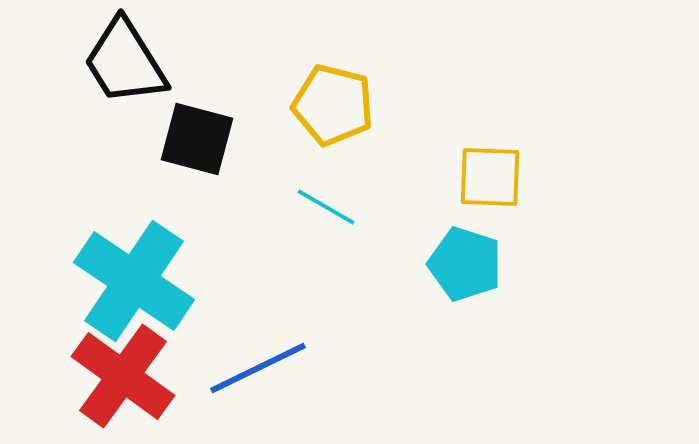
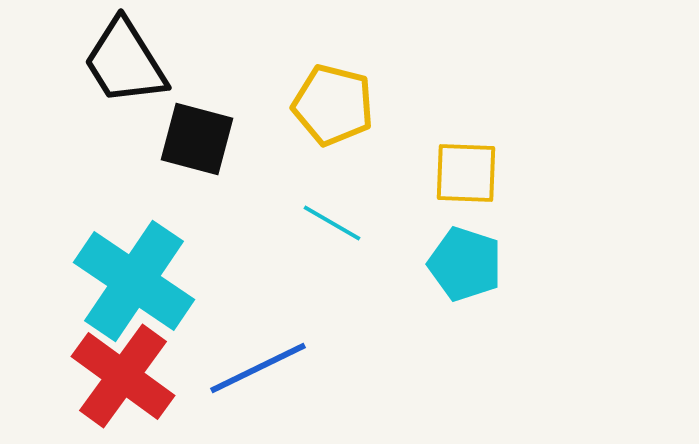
yellow square: moved 24 px left, 4 px up
cyan line: moved 6 px right, 16 px down
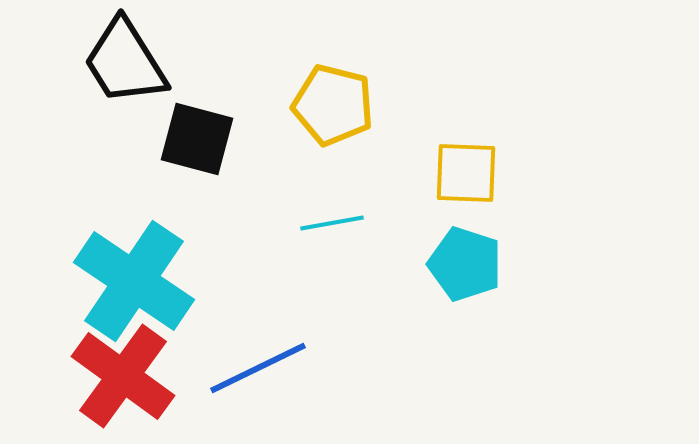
cyan line: rotated 40 degrees counterclockwise
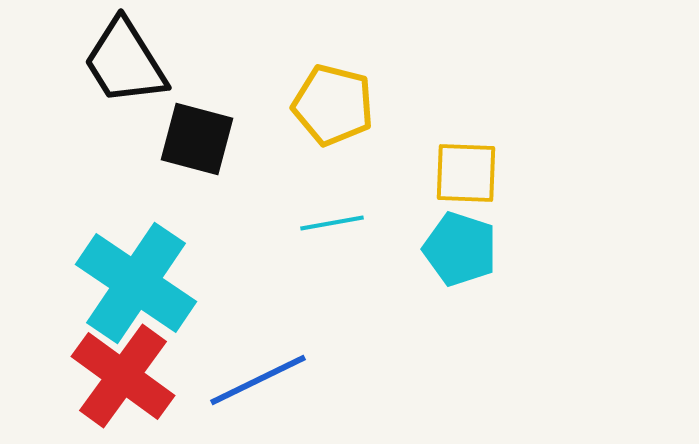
cyan pentagon: moved 5 px left, 15 px up
cyan cross: moved 2 px right, 2 px down
blue line: moved 12 px down
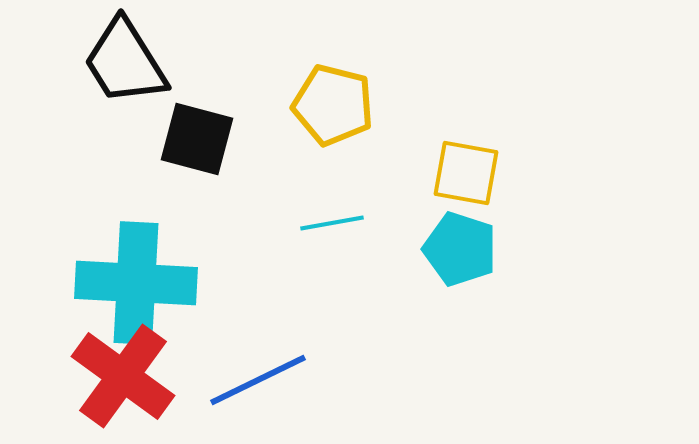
yellow square: rotated 8 degrees clockwise
cyan cross: rotated 31 degrees counterclockwise
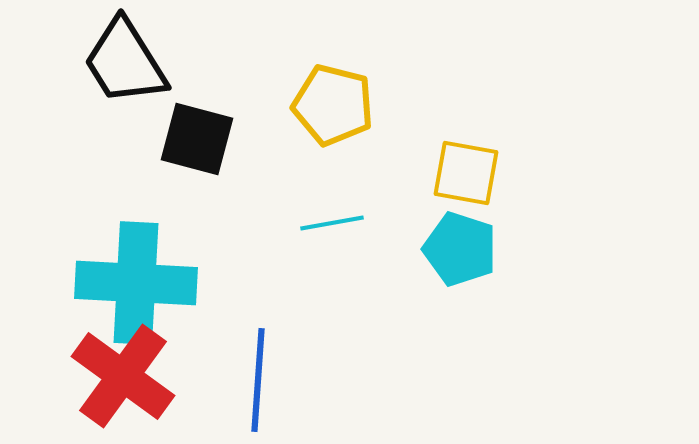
blue line: rotated 60 degrees counterclockwise
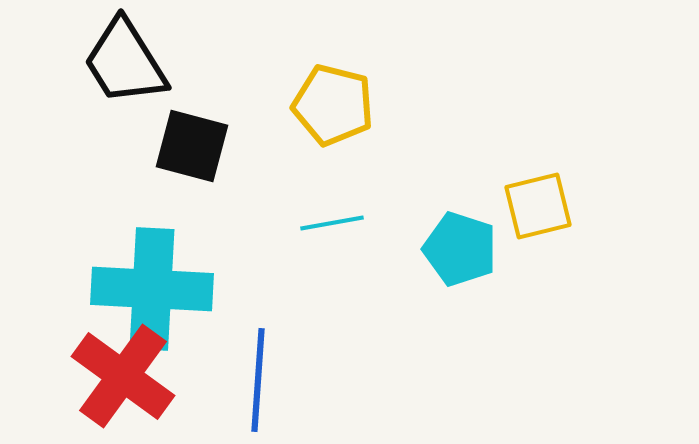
black square: moved 5 px left, 7 px down
yellow square: moved 72 px right, 33 px down; rotated 24 degrees counterclockwise
cyan cross: moved 16 px right, 6 px down
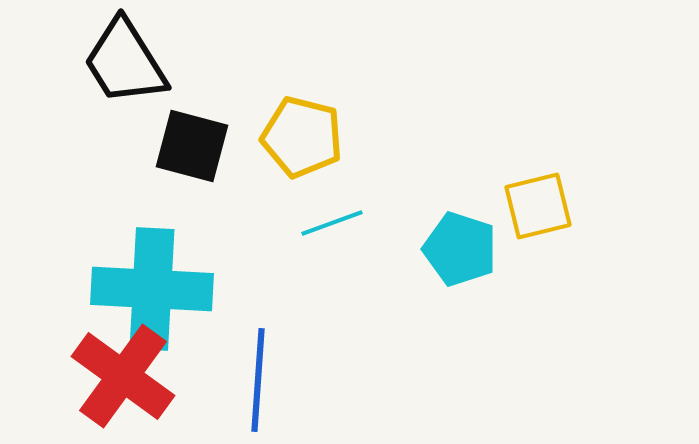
yellow pentagon: moved 31 px left, 32 px down
cyan line: rotated 10 degrees counterclockwise
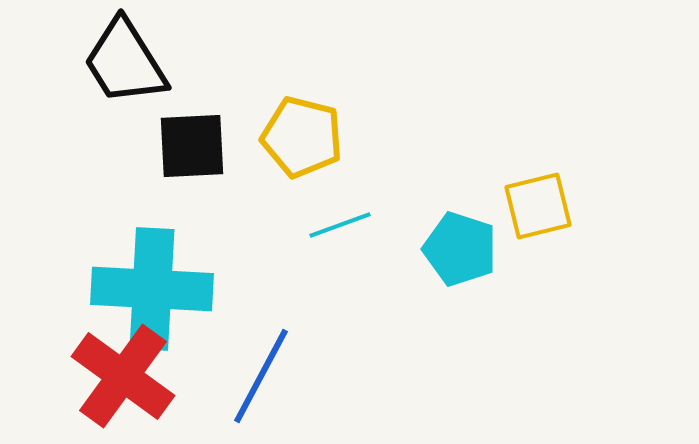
black square: rotated 18 degrees counterclockwise
cyan line: moved 8 px right, 2 px down
blue line: moved 3 px right, 4 px up; rotated 24 degrees clockwise
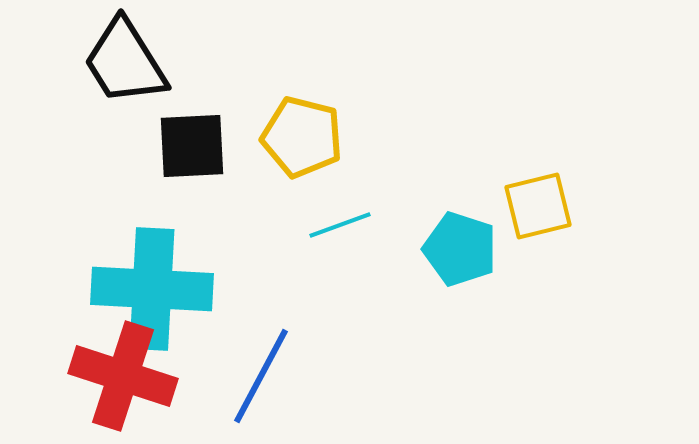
red cross: rotated 18 degrees counterclockwise
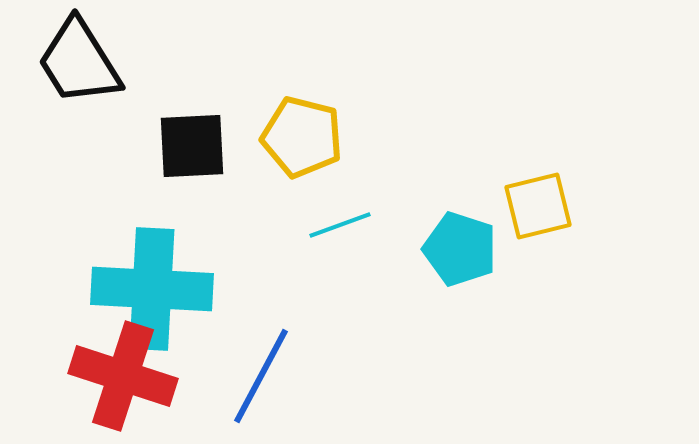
black trapezoid: moved 46 px left
